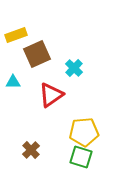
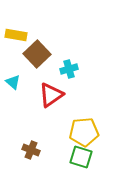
yellow rectangle: rotated 30 degrees clockwise
brown square: rotated 20 degrees counterclockwise
cyan cross: moved 5 px left, 1 px down; rotated 30 degrees clockwise
cyan triangle: rotated 42 degrees clockwise
brown cross: rotated 24 degrees counterclockwise
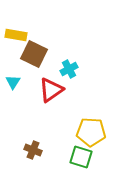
brown square: moved 3 px left; rotated 20 degrees counterclockwise
cyan cross: rotated 12 degrees counterclockwise
cyan triangle: rotated 21 degrees clockwise
red triangle: moved 5 px up
yellow pentagon: moved 7 px right; rotated 8 degrees clockwise
brown cross: moved 2 px right
